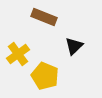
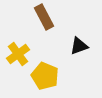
brown rectangle: rotated 40 degrees clockwise
black triangle: moved 5 px right; rotated 24 degrees clockwise
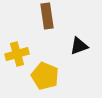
brown rectangle: moved 3 px right, 1 px up; rotated 20 degrees clockwise
yellow cross: moved 1 px left; rotated 20 degrees clockwise
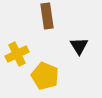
black triangle: rotated 42 degrees counterclockwise
yellow cross: rotated 10 degrees counterclockwise
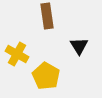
yellow cross: rotated 35 degrees counterclockwise
yellow pentagon: moved 1 px right; rotated 8 degrees clockwise
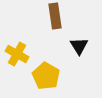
brown rectangle: moved 8 px right
